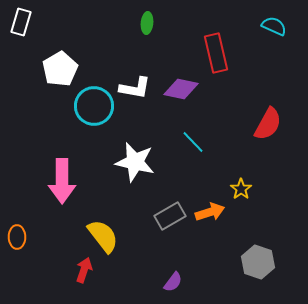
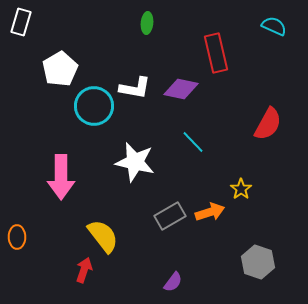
pink arrow: moved 1 px left, 4 px up
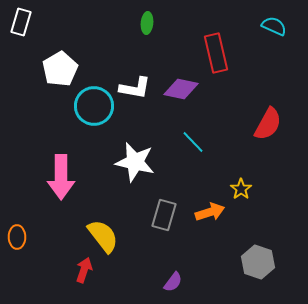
gray rectangle: moved 6 px left, 1 px up; rotated 44 degrees counterclockwise
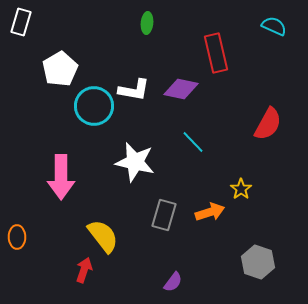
white L-shape: moved 1 px left, 2 px down
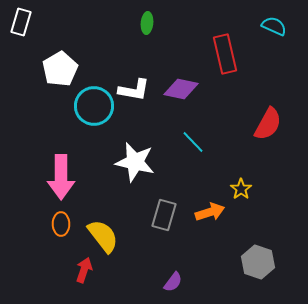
red rectangle: moved 9 px right, 1 px down
orange ellipse: moved 44 px right, 13 px up
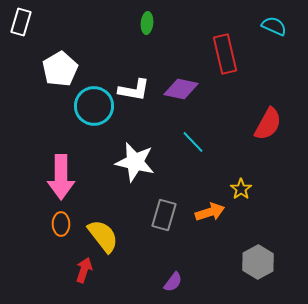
gray hexagon: rotated 12 degrees clockwise
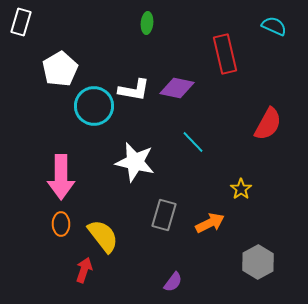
purple diamond: moved 4 px left, 1 px up
orange arrow: moved 11 px down; rotated 8 degrees counterclockwise
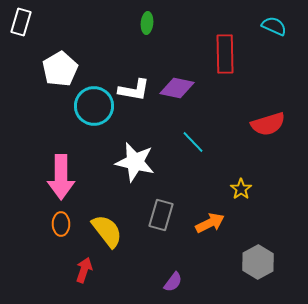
red rectangle: rotated 12 degrees clockwise
red semicircle: rotated 44 degrees clockwise
gray rectangle: moved 3 px left
yellow semicircle: moved 4 px right, 5 px up
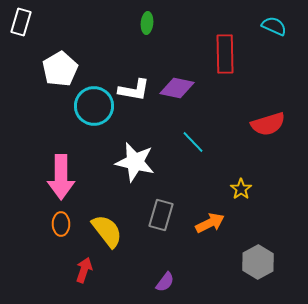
purple semicircle: moved 8 px left
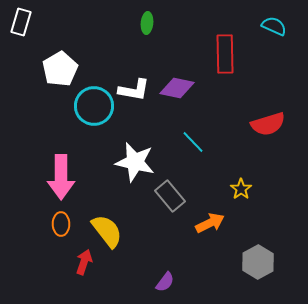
gray rectangle: moved 9 px right, 19 px up; rotated 56 degrees counterclockwise
red arrow: moved 8 px up
